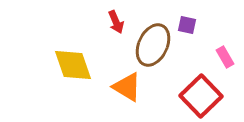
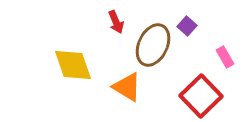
purple square: moved 1 px down; rotated 30 degrees clockwise
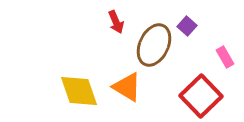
brown ellipse: moved 1 px right
yellow diamond: moved 6 px right, 26 px down
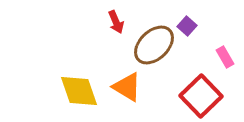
brown ellipse: rotated 21 degrees clockwise
